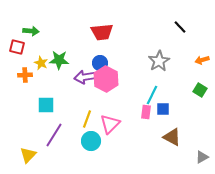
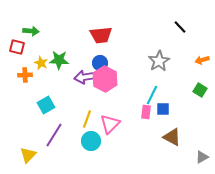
red trapezoid: moved 1 px left, 3 px down
pink hexagon: moved 1 px left
cyan square: rotated 30 degrees counterclockwise
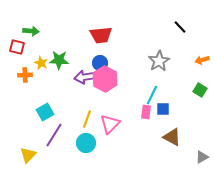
cyan square: moved 1 px left, 7 px down
cyan circle: moved 5 px left, 2 px down
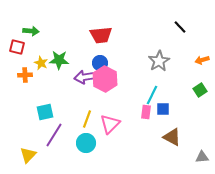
green square: rotated 24 degrees clockwise
cyan square: rotated 18 degrees clockwise
gray triangle: rotated 24 degrees clockwise
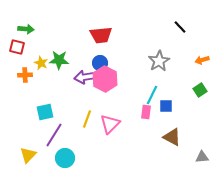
green arrow: moved 5 px left, 2 px up
blue square: moved 3 px right, 3 px up
cyan circle: moved 21 px left, 15 px down
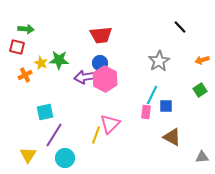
orange cross: rotated 24 degrees counterclockwise
yellow line: moved 9 px right, 16 px down
yellow triangle: rotated 12 degrees counterclockwise
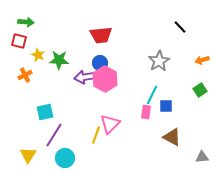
green arrow: moved 7 px up
red square: moved 2 px right, 6 px up
yellow star: moved 3 px left, 8 px up
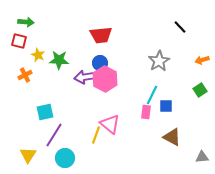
pink triangle: rotated 35 degrees counterclockwise
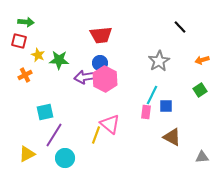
yellow triangle: moved 1 px left, 1 px up; rotated 30 degrees clockwise
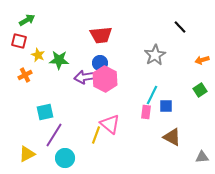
green arrow: moved 1 px right, 2 px up; rotated 35 degrees counterclockwise
gray star: moved 4 px left, 6 px up
